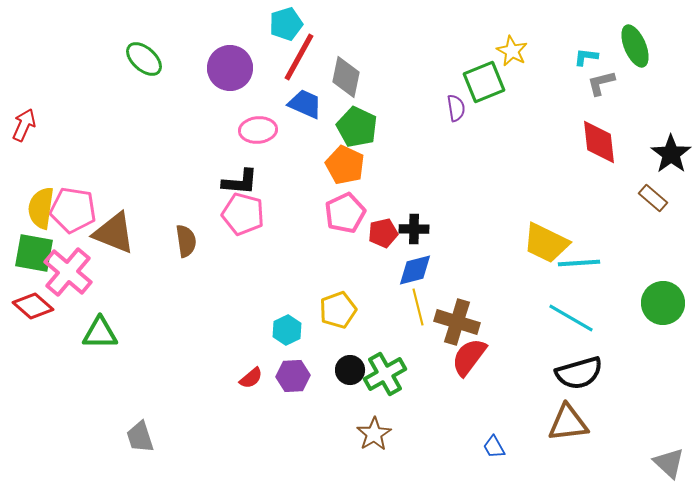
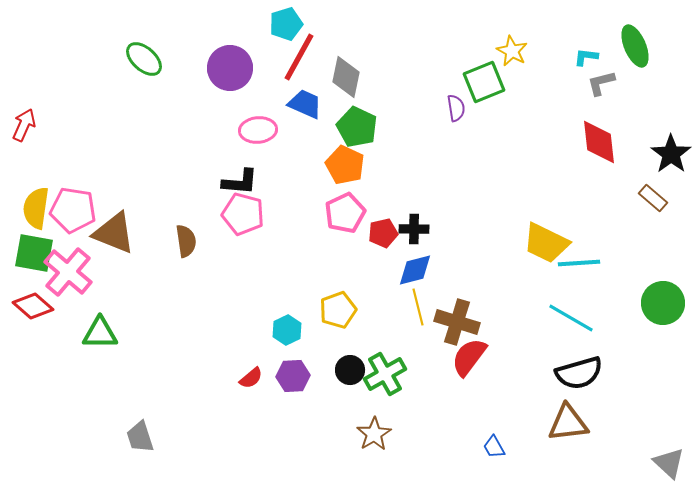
yellow semicircle at (41, 208): moved 5 px left
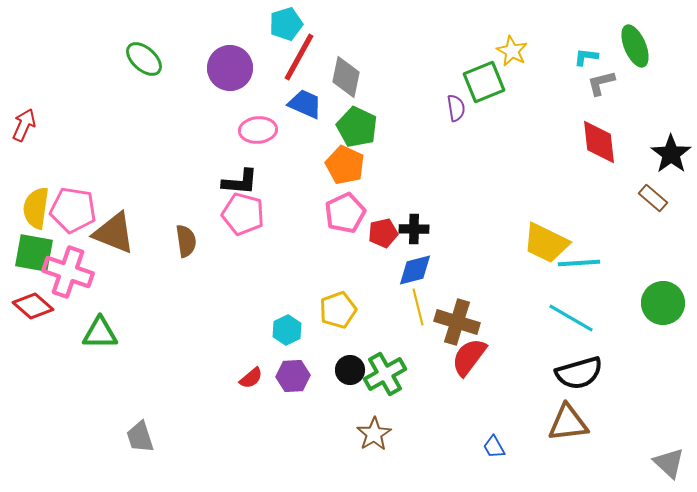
pink cross at (68, 272): rotated 21 degrees counterclockwise
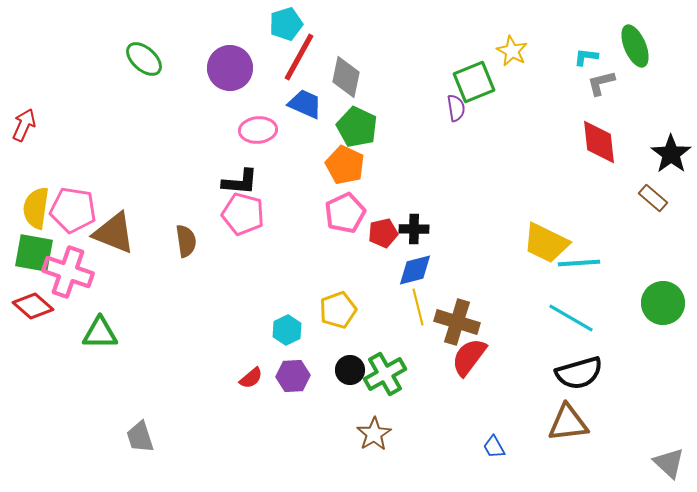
green square at (484, 82): moved 10 px left
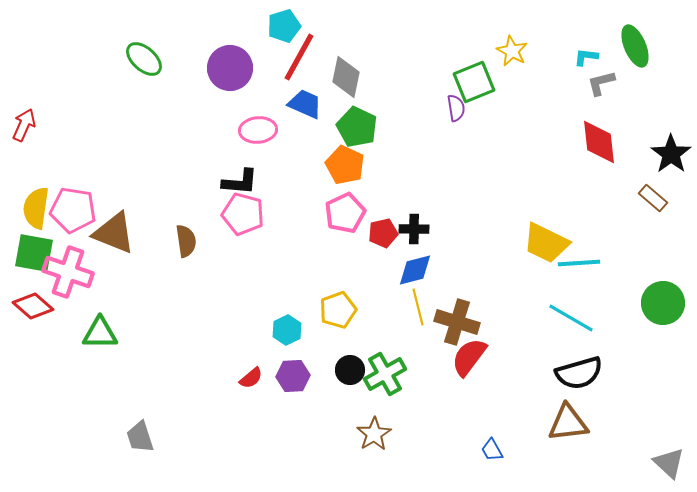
cyan pentagon at (286, 24): moved 2 px left, 2 px down
blue trapezoid at (494, 447): moved 2 px left, 3 px down
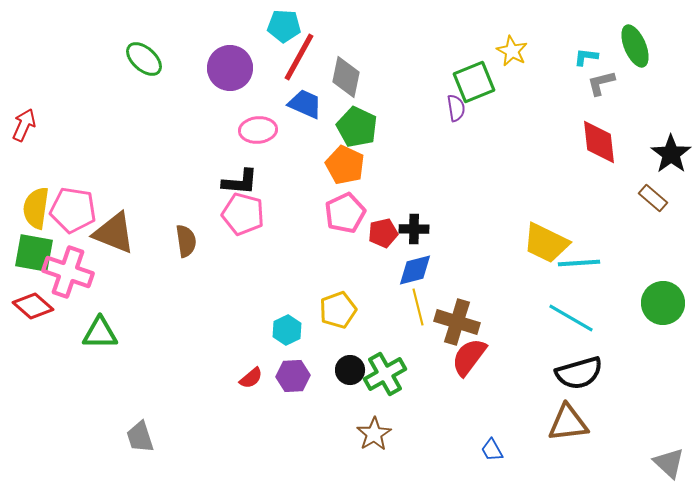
cyan pentagon at (284, 26): rotated 20 degrees clockwise
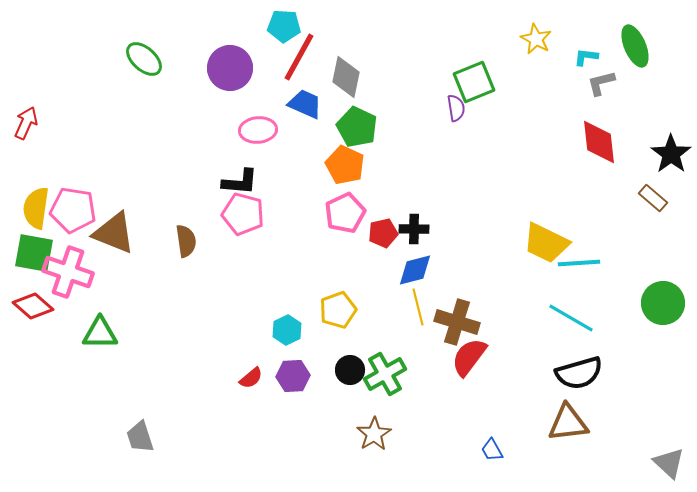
yellow star at (512, 51): moved 24 px right, 12 px up
red arrow at (24, 125): moved 2 px right, 2 px up
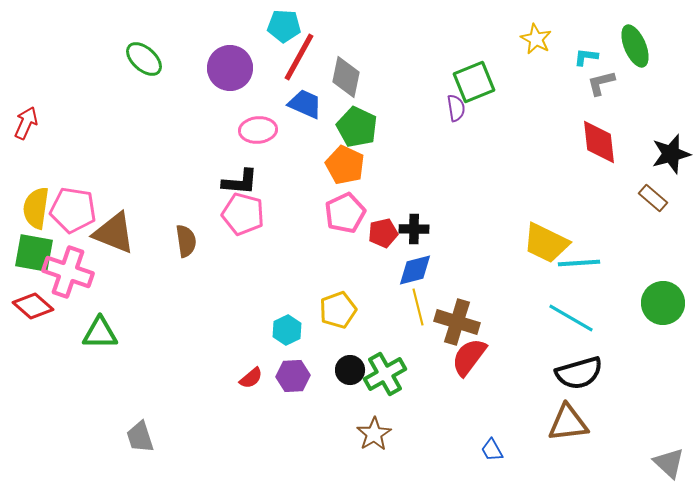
black star at (671, 154): rotated 21 degrees clockwise
